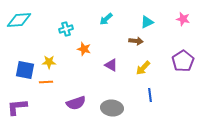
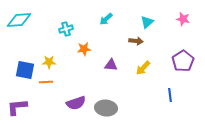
cyan triangle: rotated 16 degrees counterclockwise
orange star: rotated 24 degrees counterclockwise
purple triangle: rotated 24 degrees counterclockwise
blue line: moved 20 px right
gray ellipse: moved 6 px left
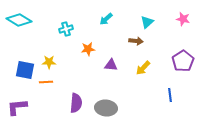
cyan diamond: rotated 35 degrees clockwise
orange star: moved 4 px right
purple semicircle: rotated 66 degrees counterclockwise
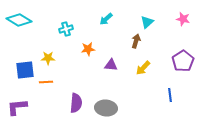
brown arrow: rotated 80 degrees counterclockwise
yellow star: moved 1 px left, 4 px up
blue square: rotated 18 degrees counterclockwise
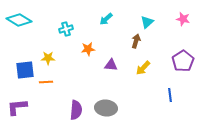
purple semicircle: moved 7 px down
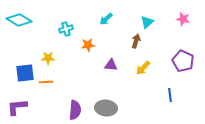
orange star: moved 4 px up
purple pentagon: rotated 15 degrees counterclockwise
blue square: moved 3 px down
purple semicircle: moved 1 px left
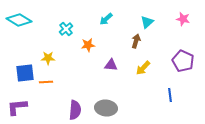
cyan cross: rotated 24 degrees counterclockwise
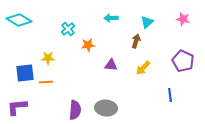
cyan arrow: moved 5 px right, 1 px up; rotated 40 degrees clockwise
cyan cross: moved 2 px right
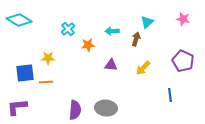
cyan arrow: moved 1 px right, 13 px down
brown arrow: moved 2 px up
